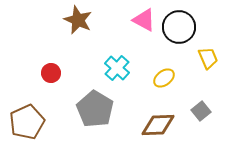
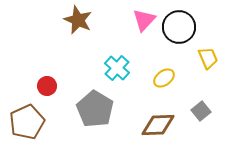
pink triangle: rotated 45 degrees clockwise
red circle: moved 4 px left, 13 px down
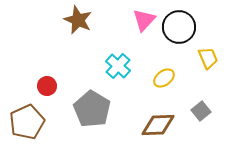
cyan cross: moved 1 px right, 2 px up
gray pentagon: moved 3 px left
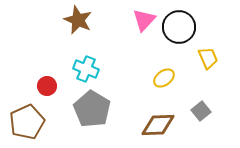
cyan cross: moved 32 px left, 3 px down; rotated 20 degrees counterclockwise
